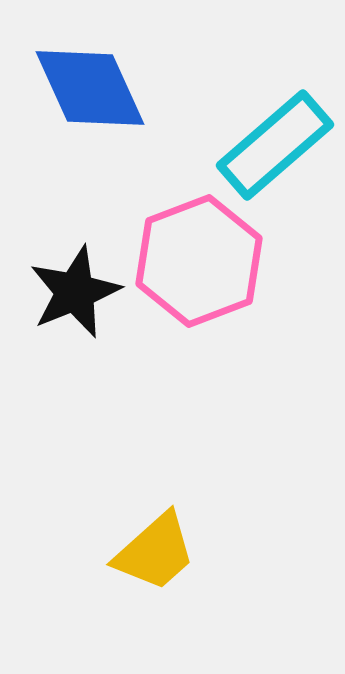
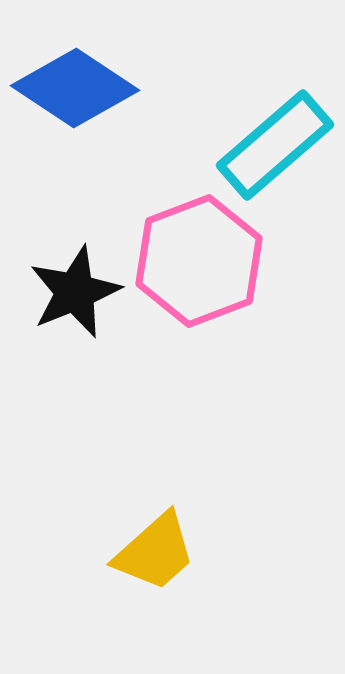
blue diamond: moved 15 px left; rotated 32 degrees counterclockwise
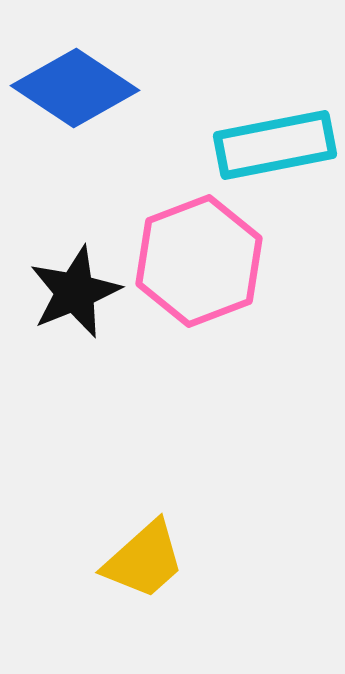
cyan rectangle: rotated 30 degrees clockwise
yellow trapezoid: moved 11 px left, 8 px down
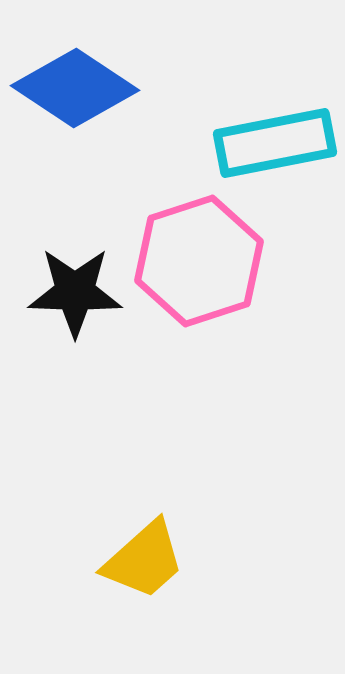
cyan rectangle: moved 2 px up
pink hexagon: rotated 3 degrees clockwise
black star: rotated 24 degrees clockwise
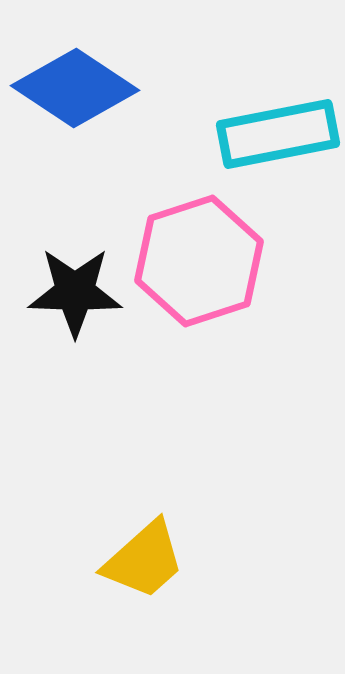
cyan rectangle: moved 3 px right, 9 px up
